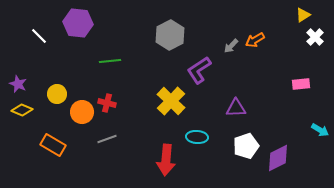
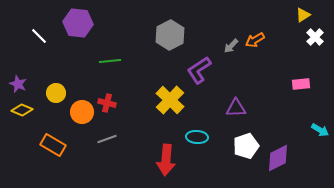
yellow circle: moved 1 px left, 1 px up
yellow cross: moved 1 px left, 1 px up
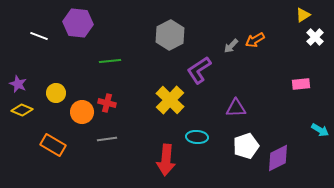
white line: rotated 24 degrees counterclockwise
gray line: rotated 12 degrees clockwise
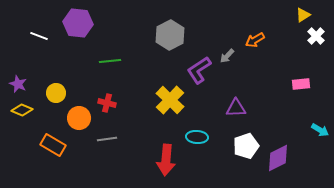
white cross: moved 1 px right, 1 px up
gray arrow: moved 4 px left, 10 px down
orange circle: moved 3 px left, 6 px down
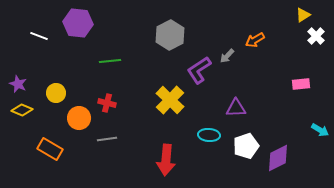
cyan ellipse: moved 12 px right, 2 px up
orange rectangle: moved 3 px left, 4 px down
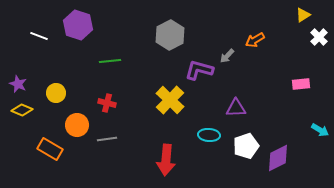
purple hexagon: moved 2 px down; rotated 12 degrees clockwise
white cross: moved 3 px right, 1 px down
purple L-shape: rotated 48 degrees clockwise
orange circle: moved 2 px left, 7 px down
